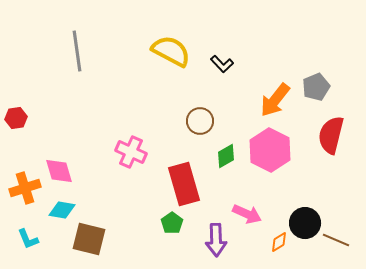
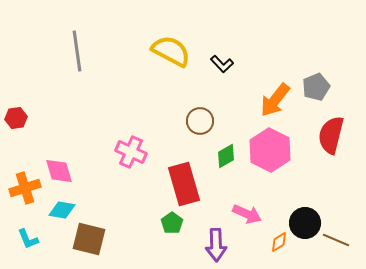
purple arrow: moved 5 px down
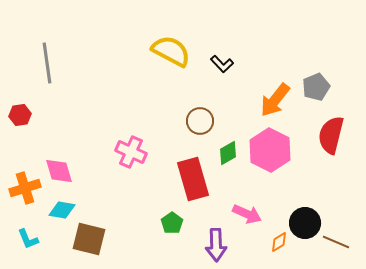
gray line: moved 30 px left, 12 px down
red hexagon: moved 4 px right, 3 px up
green diamond: moved 2 px right, 3 px up
red rectangle: moved 9 px right, 5 px up
brown line: moved 2 px down
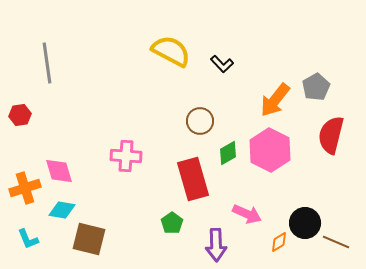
gray pentagon: rotated 8 degrees counterclockwise
pink cross: moved 5 px left, 4 px down; rotated 20 degrees counterclockwise
